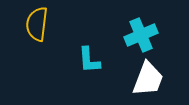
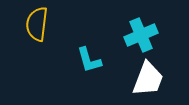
cyan L-shape: rotated 12 degrees counterclockwise
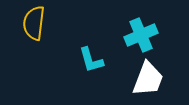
yellow semicircle: moved 3 px left, 1 px up
cyan L-shape: moved 2 px right
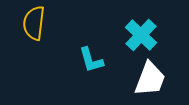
cyan cross: rotated 24 degrees counterclockwise
white trapezoid: moved 2 px right
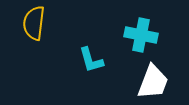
cyan cross: rotated 32 degrees counterclockwise
white trapezoid: moved 3 px right, 3 px down
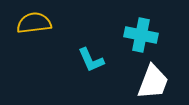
yellow semicircle: rotated 76 degrees clockwise
cyan L-shape: rotated 8 degrees counterclockwise
